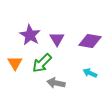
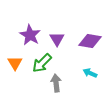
gray arrow: rotated 72 degrees clockwise
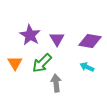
cyan arrow: moved 3 px left, 6 px up
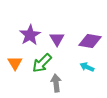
purple star: rotated 10 degrees clockwise
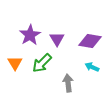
cyan arrow: moved 5 px right
gray arrow: moved 12 px right
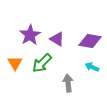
purple triangle: rotated 28 degrees counterclockwise
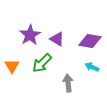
orange triangle: moved 3 px left, 3 px down
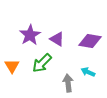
cyan arrow: moved 4 px left, 5 px down
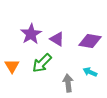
purple star: moved 1 px right, 1 px up
cyan arrow: moved 2 px right
